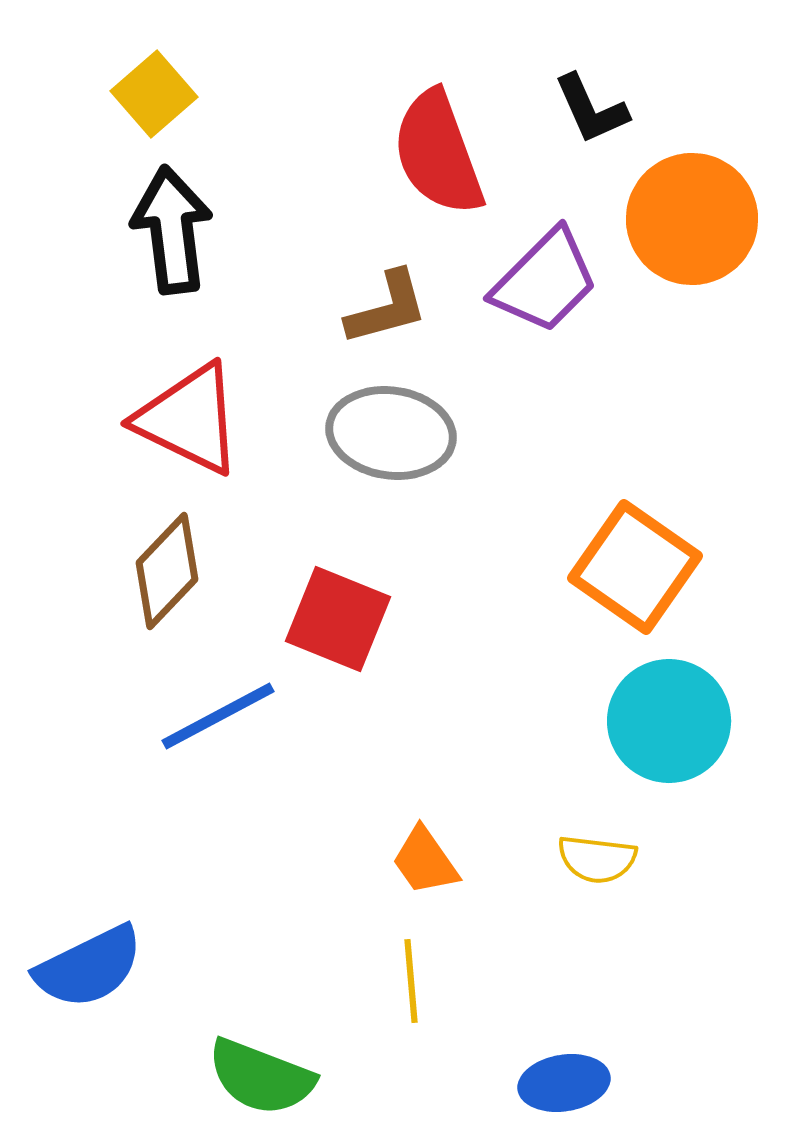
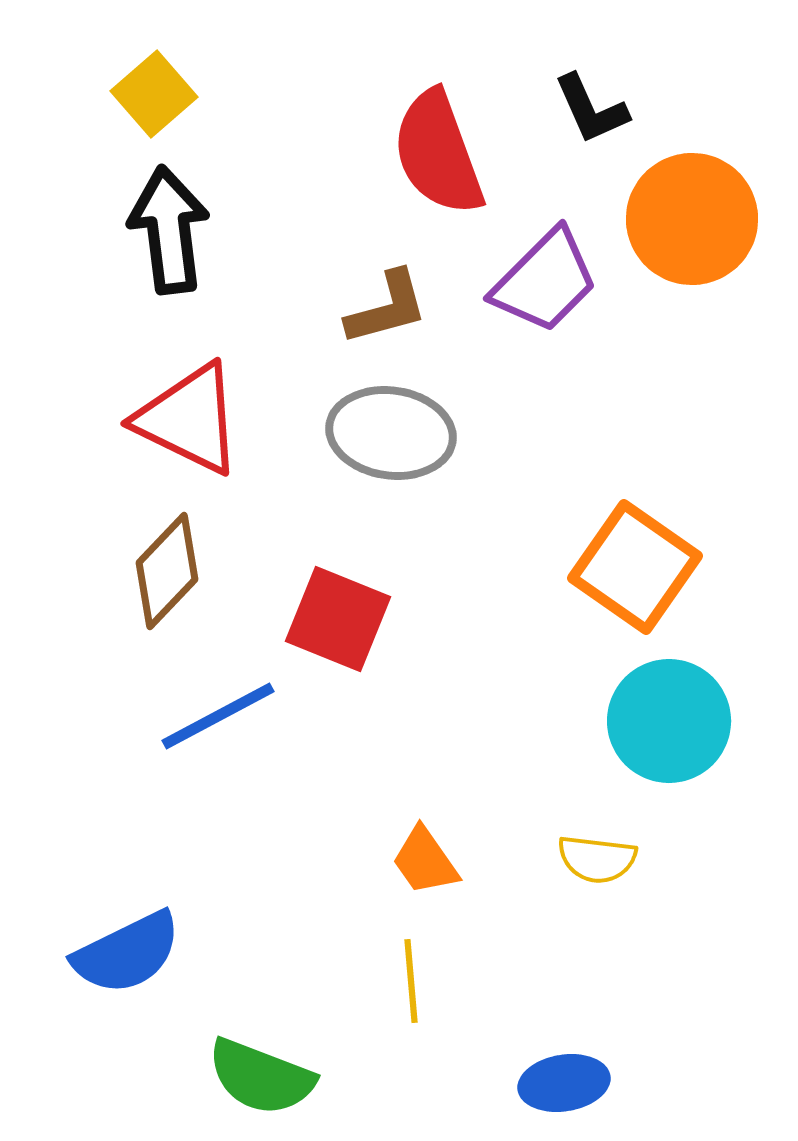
black arrow: moved 3 px left
blue semicircle: moved 38 px right, 14 px up
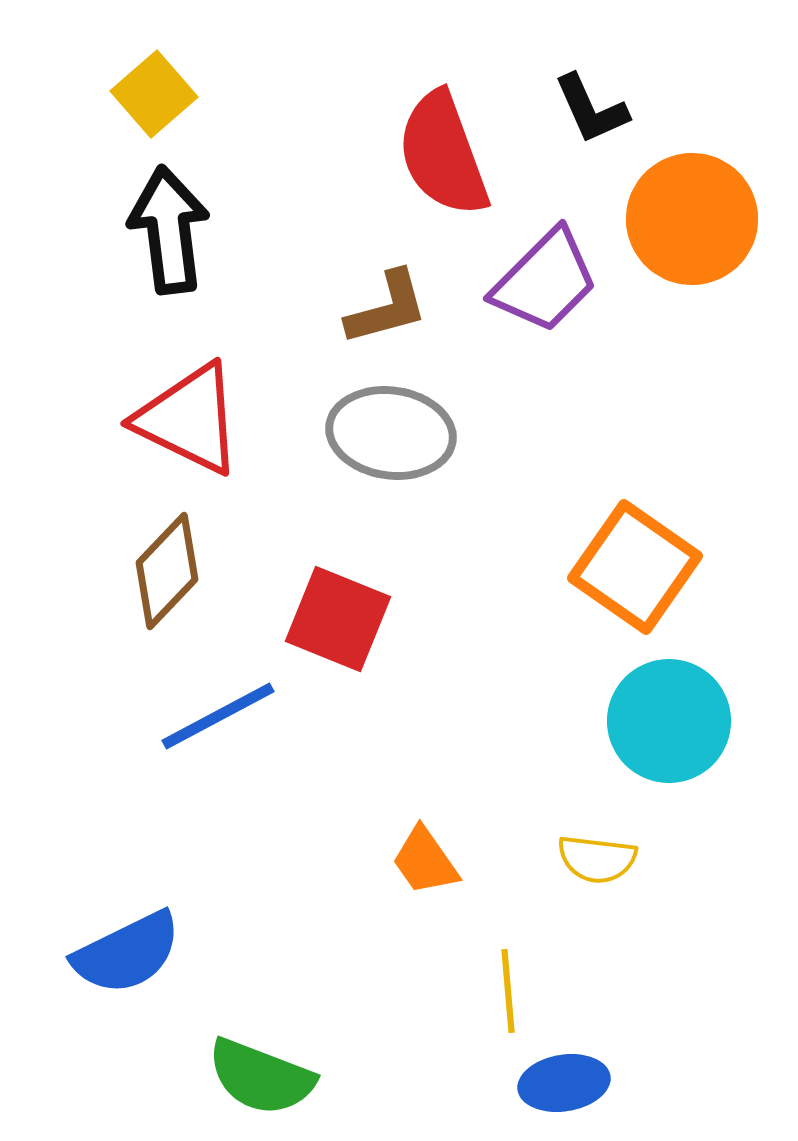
red semicircle: moved 5 px right, 1 px down
yellow line: moved 97 px right, 10 px down
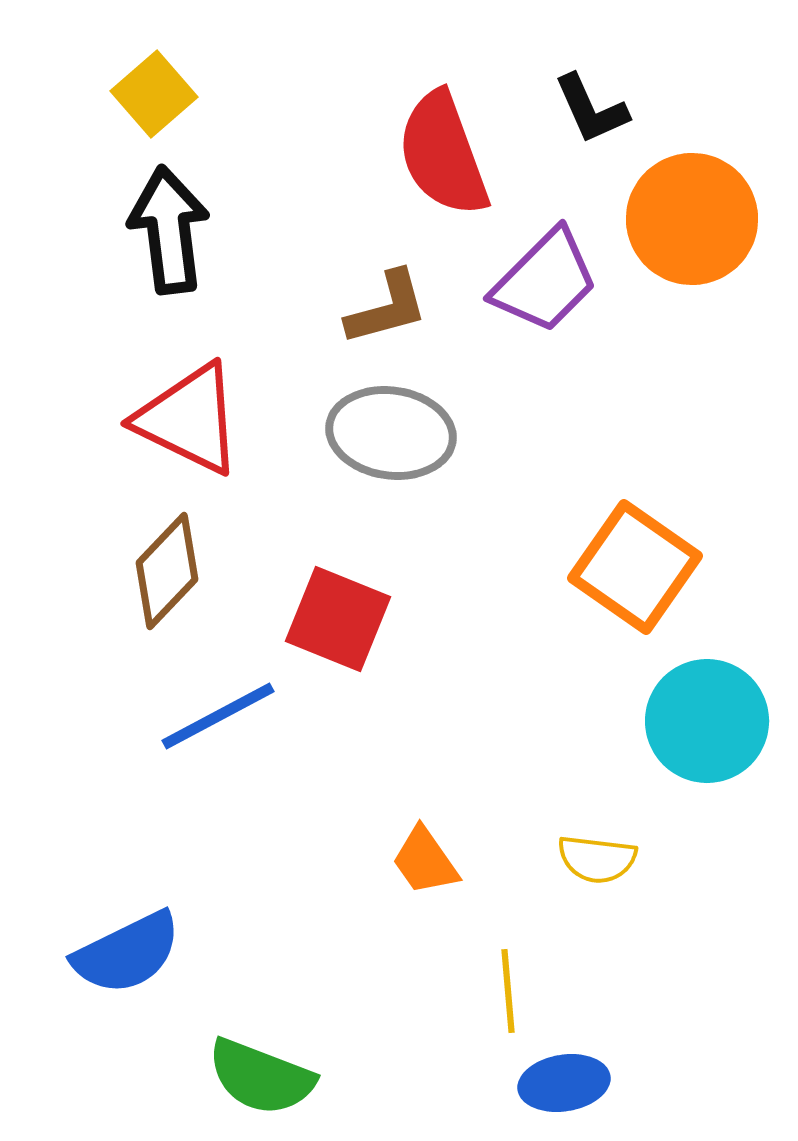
cyan circle: moved 38 px right
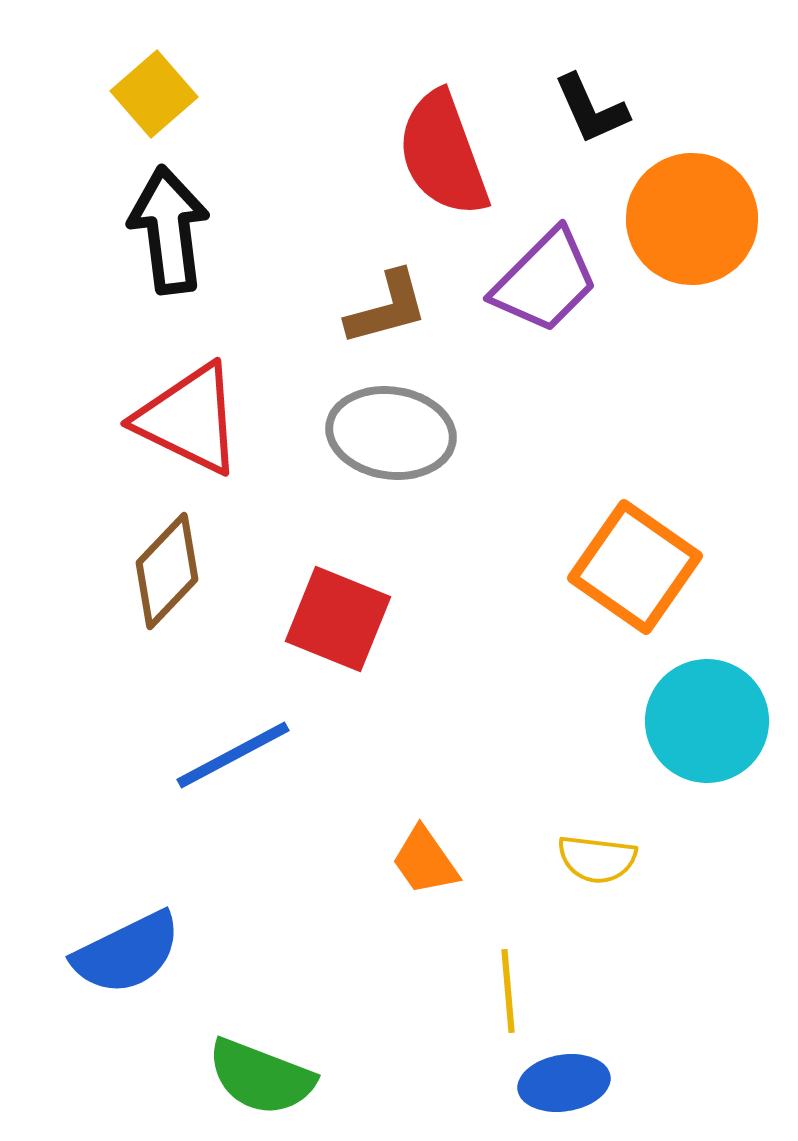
blue line: moved 15 px right, 39 px down
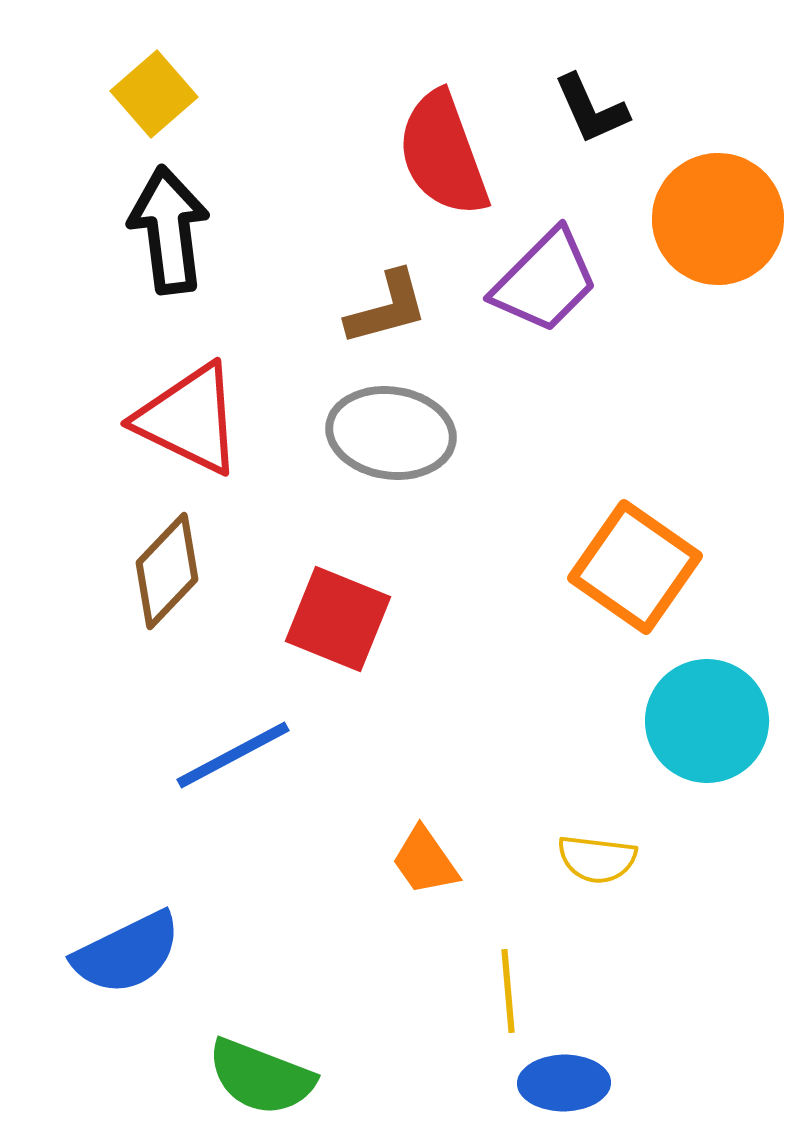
orange circle: moved 26 px right
blue ellipse: rotated 8 degrees clockwise
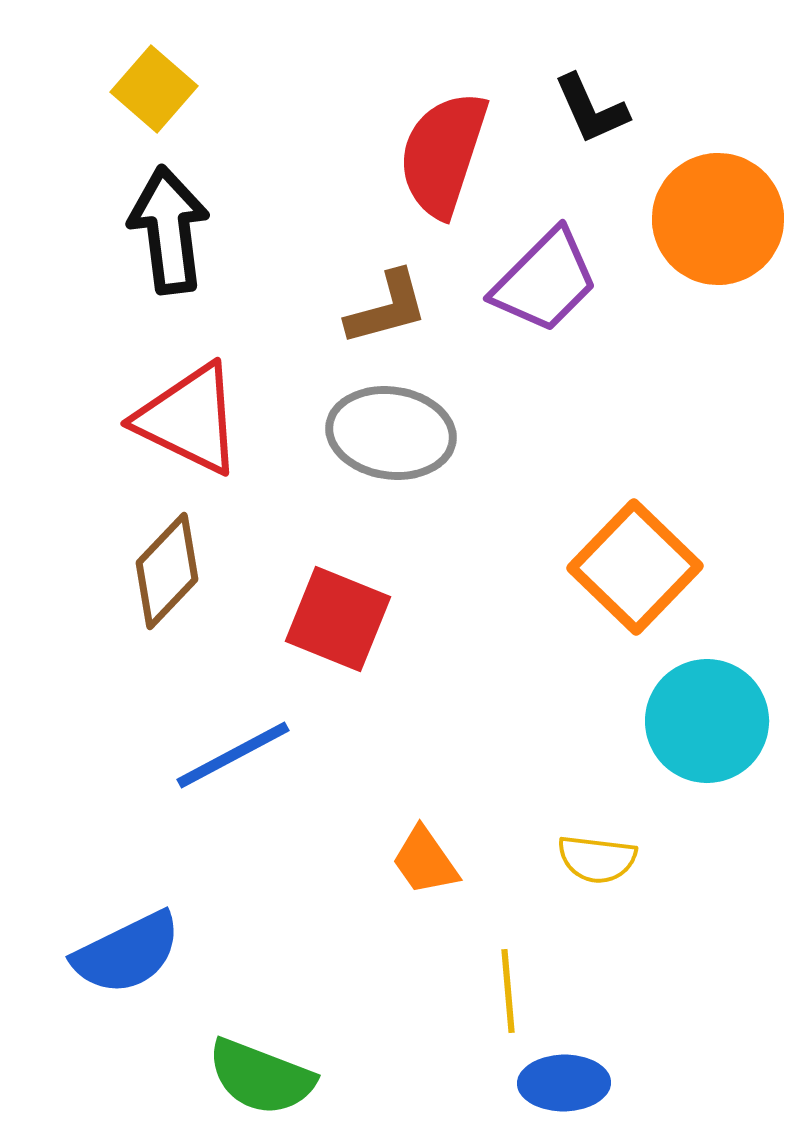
yellow square: moved 5 px up; rotated 8 degrees counterclockwise
red semicircle: rotated 38 degrees clockwise
orange square: rotated 9 degrees clockwise
